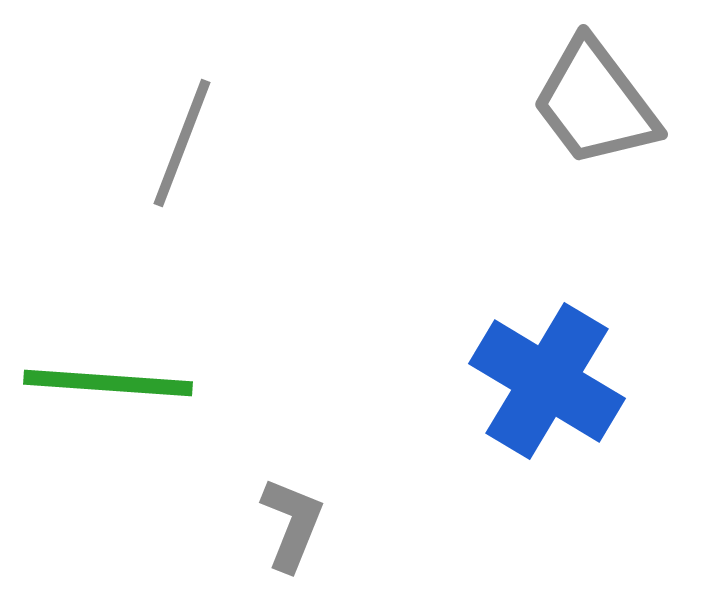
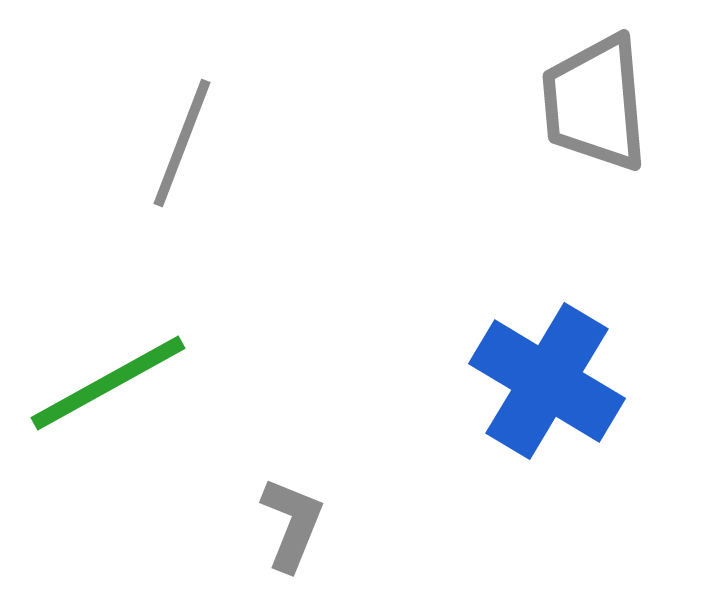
gray trapezoid: rotated 32 degrees clockwise
green line: rotated 33 degrees counterclockwise
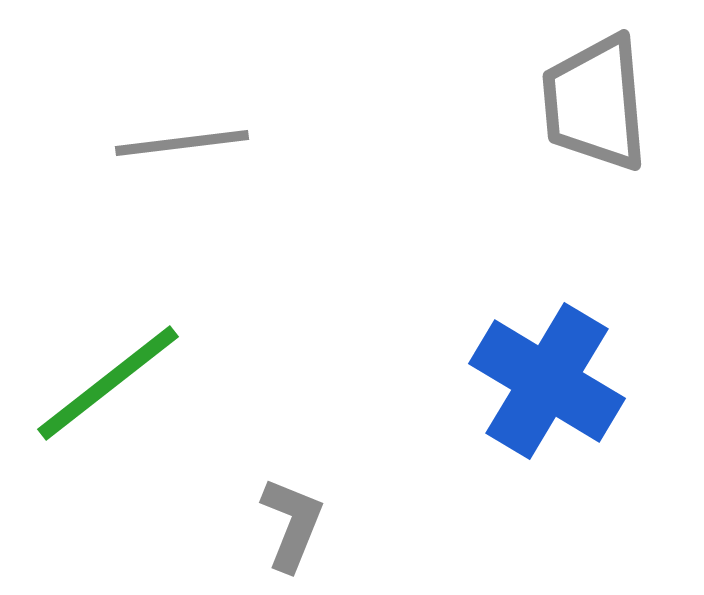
gray line: rotated 62 degrees clockwise
green line: rotated 9 degrees counterclockwise
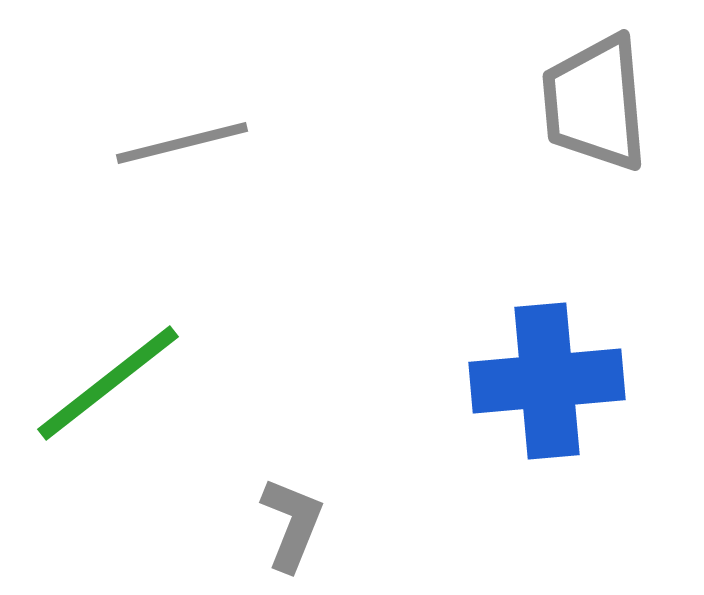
gray line: rotated 7 degrees counterclockwise
blue cross: rotated 36 degrees counterclockwise
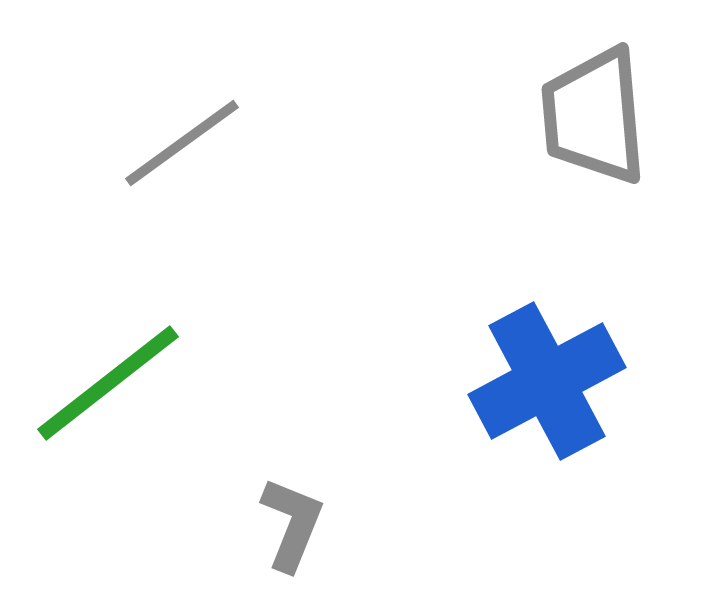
gray trapezoid: moved 1 px left, 13 px down
gray line: rotated 22 degrees counterclockwise
blue cross: rotated 23 degrees counterclockwise
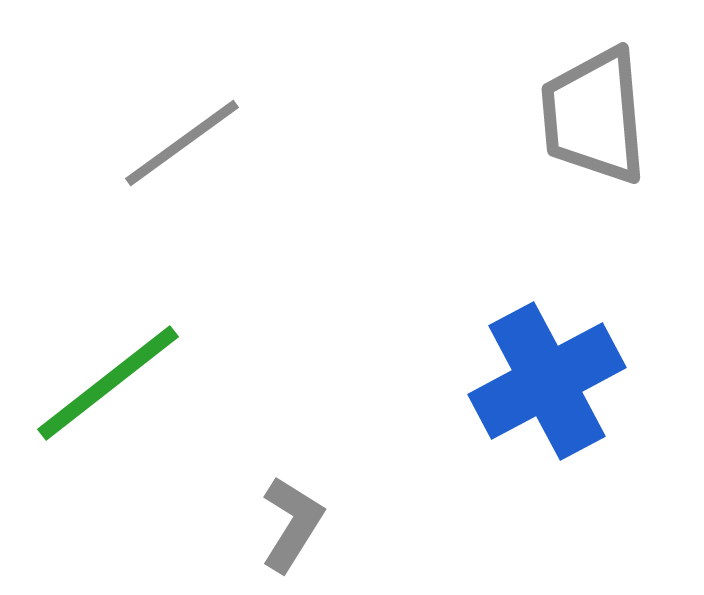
gray L-shape: rotated 10 degrees clockwise
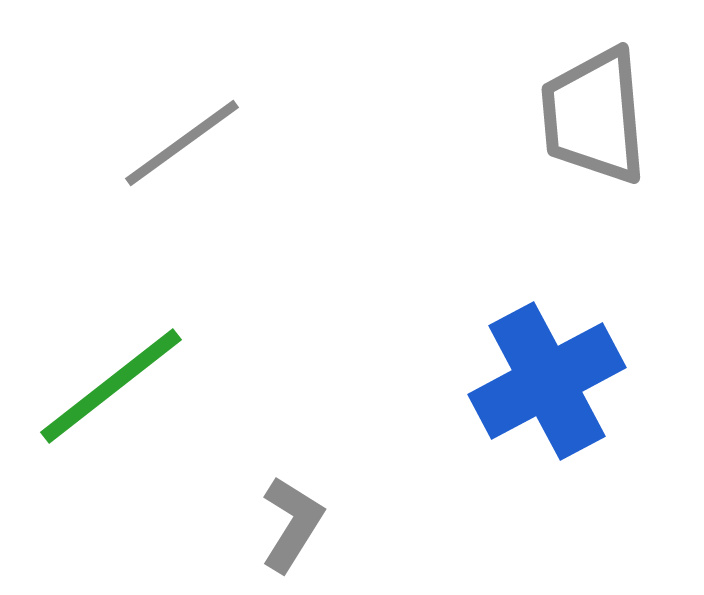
green line: moved 3 px right, 3 px down
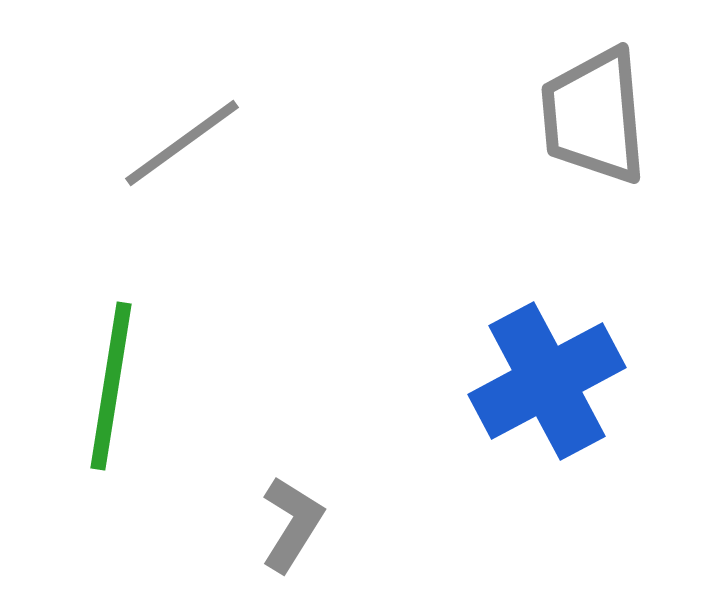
green line: rotated 43 degrees counterclockwise
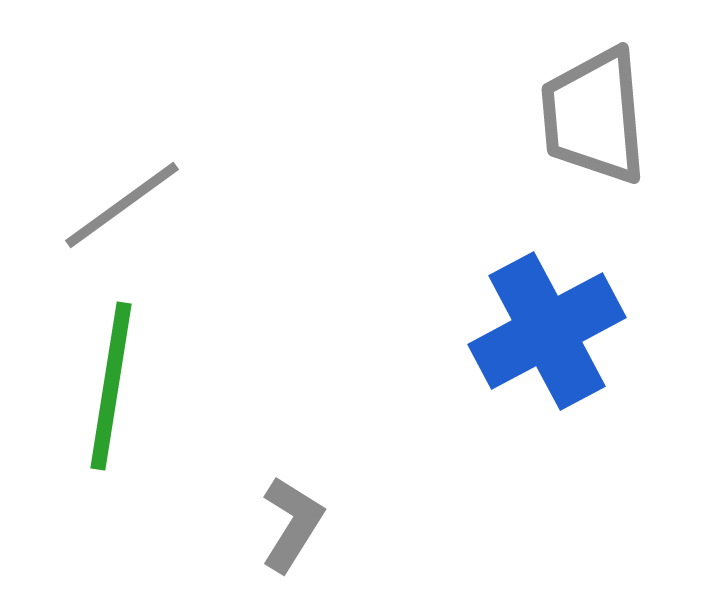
gray line: moved 60 px left, 62 px down
blue cross: moved 50 px up
